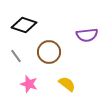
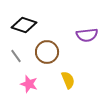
brown circle: moved 2 px left
yellow semicircle: moved 1 px right, 4 px up; rotated 30 degrees clockwise
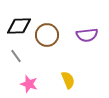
black diamond: moved 5 px left, 1 px down; rotated 20 degrees counterclockwise
brown circle: moved 17 px up
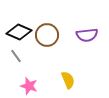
black diamond: moved 6 px down; rotated 25 degrees clockwise
pink star: moved 2 px down
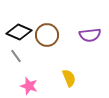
purple semicircle: moved 3 px right
yellow semicircle: moved 1 px right, 2 px up
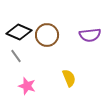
pink star: moved 2 px left
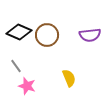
gray line: moved 10 px down
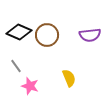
pink star: moved 3 px right
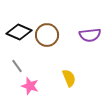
gray line: moved 1 px right
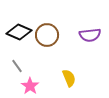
pink star: rotated 18 degrees clockwise
